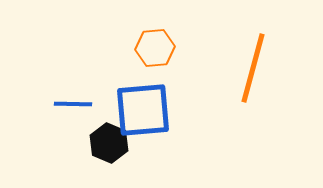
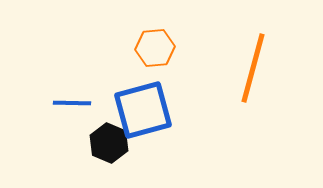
blue line: moved 1 px left, 1 px up
blue square: rotated 10 degrees counterclockwise
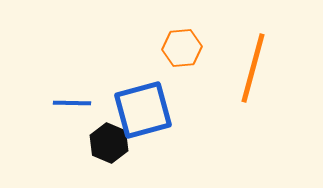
orange hexagon: moved 27 px right
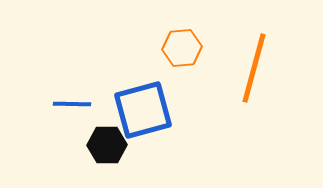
orange line: moved 1 px right
blue line: moved 1 px down
black hexagon: moved 2 px left, 2 px down; rotated 24 degrees counterclockwise
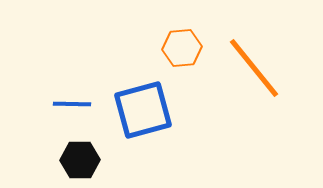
orange line: rotated 54 degrees counterclockwise
black hexagon: moved 27 px left, 15 px down
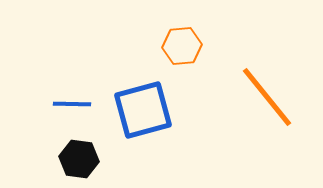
orange hexagon: moved 2 px up
orange line: moved 13 px right, 29 px down
black hexagon: moved 1 px left, 1 px up; rotated 9 degrees clockwise
